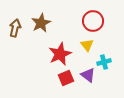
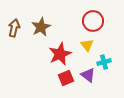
brown star: moved 4 px down
brown arrow: moved 1 px left
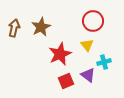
red square: moved 3 px down
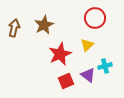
red circle: moved 2 px right, 3 px up
brown star: moved 3 px right, 2 px up
yellow triangle: rotated 24 degrees clockwise
cyan cross: moved 1 px right, 4 px down
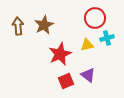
brown arrow: moved 4 px right, 2 px up; rotated 18 degrees counterclockwise
yellow triangle: rotated 32 degrees clockwise
cyan cross: moved 2 px right, 28 px up
